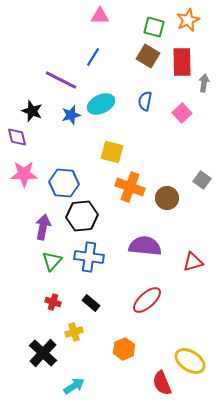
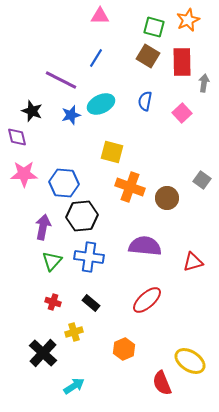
blue line: moved 3 px right, 1 px down
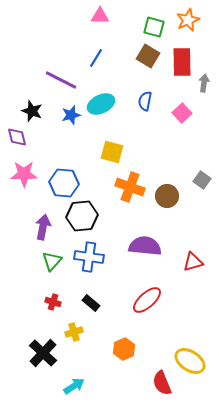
brown circle: moved 2 px up
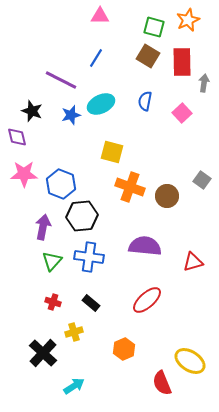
blue hexagon: moved 3 px left, 1 px down; rotated 16 degrees clockwise
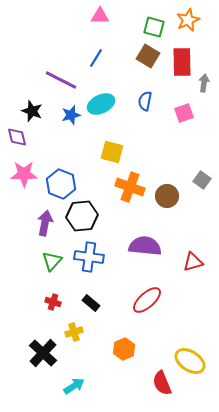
pink square: moved 2 px right; rotated 24 degrees clockwise
purple arrow: moved 2 px right, 4 px up
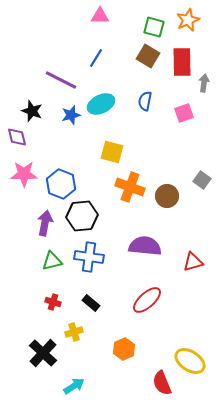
green triangle: rotated 35 degrees clockwise
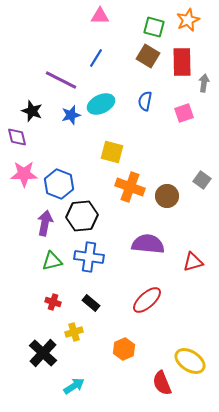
blue hexagon: moved 2 px left
purple semicircle: moved 3 px right, 2 px up
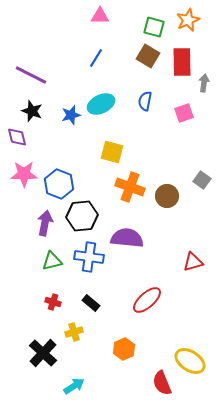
purple line: moved 30 px left, 5 px up
purple semicircle: moved 21 px left, 6 px up
